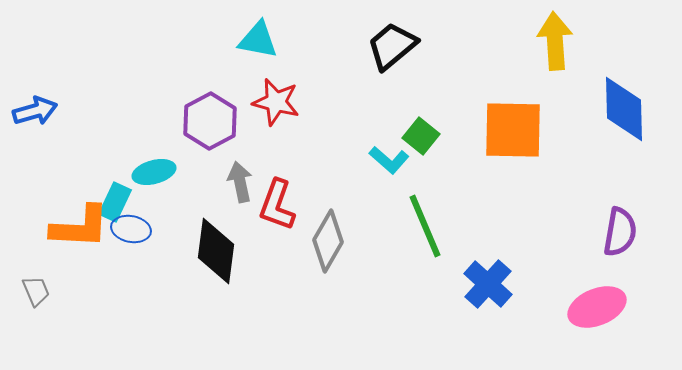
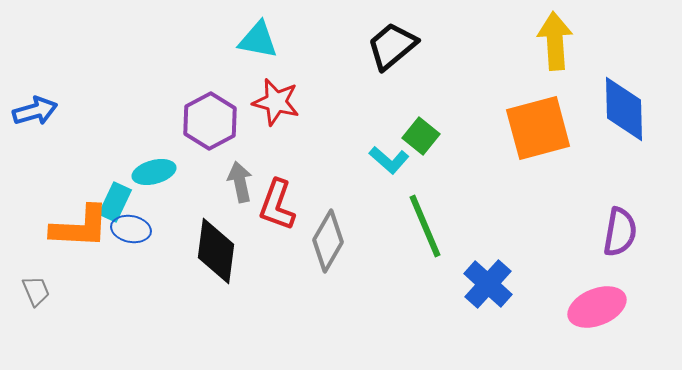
orange square: moved 25 px right, 2 px up; rotated 16 degrees counterclockwise
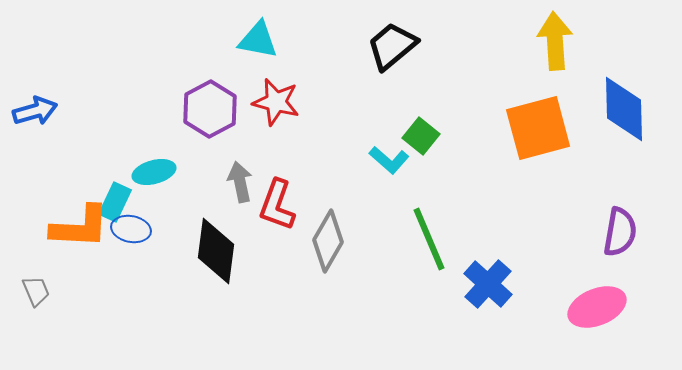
purple hexagon: moved 12 px up
green line: moved 4 px right, 13 px down
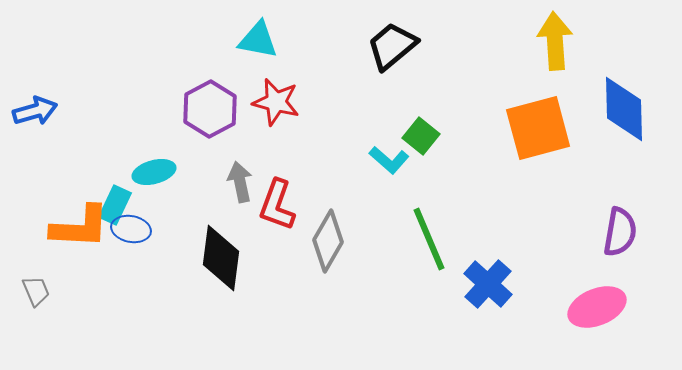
cyan rectangle: moved 3 px down
black diamond: moved 5 px right, 7 px down
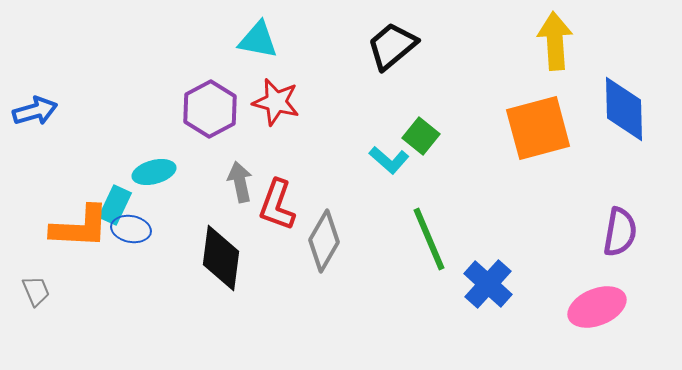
gray diamond: moved 4 px left
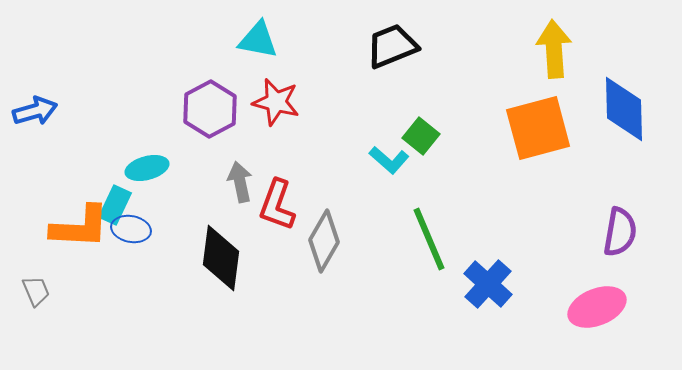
yellow arrow: moved 1 px left, 8 px down
black trapezoid: rotated 18 degrees clockwise
cyan ellipse: moved 7 px left, 4 px up
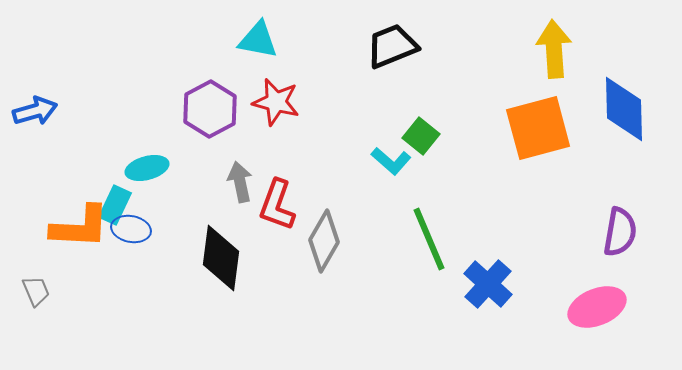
cyan L-shape: moved 2 px right, 1 px down
